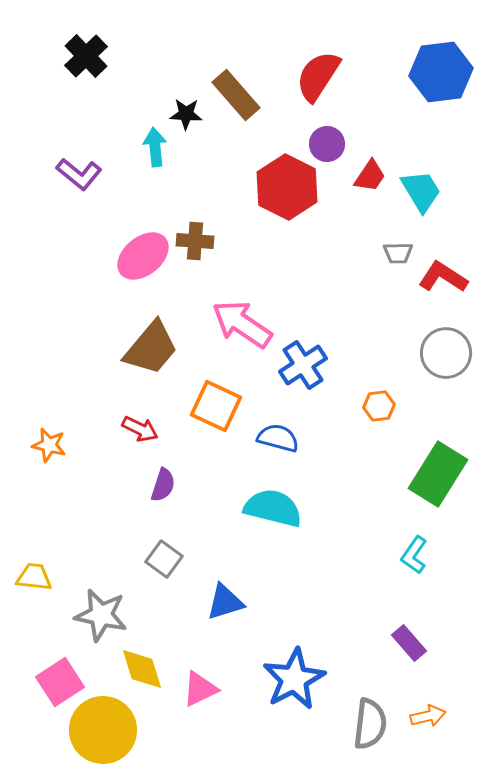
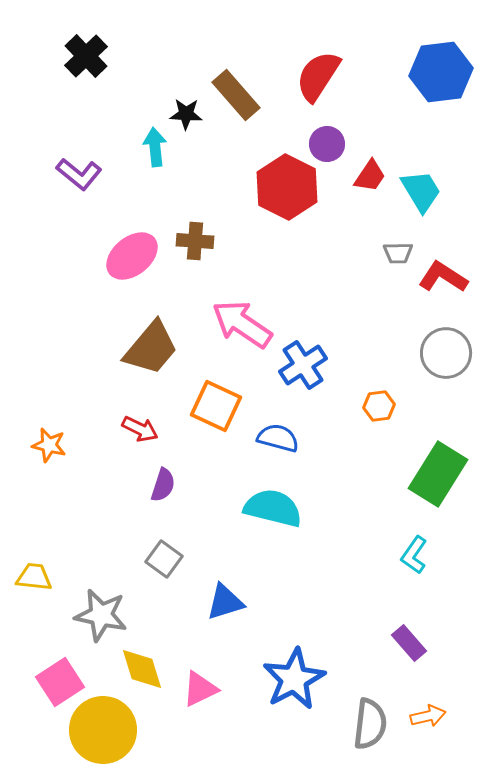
pink ellipse: moved 11 px left
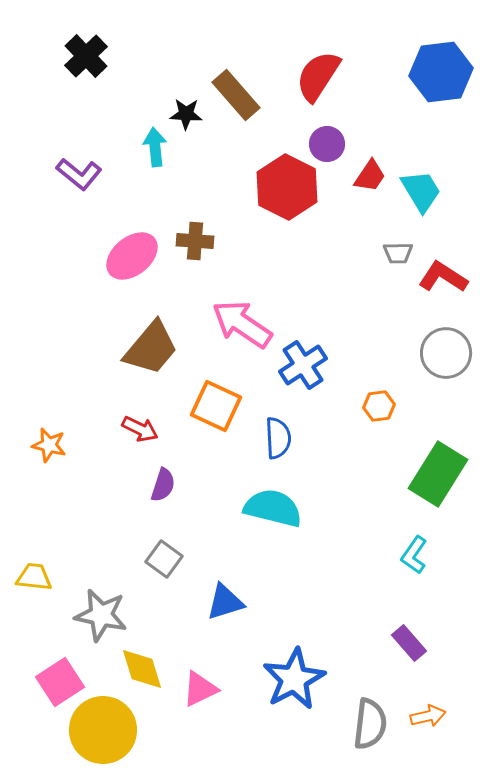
blue semicircle: rotated 72 degrees clockwise
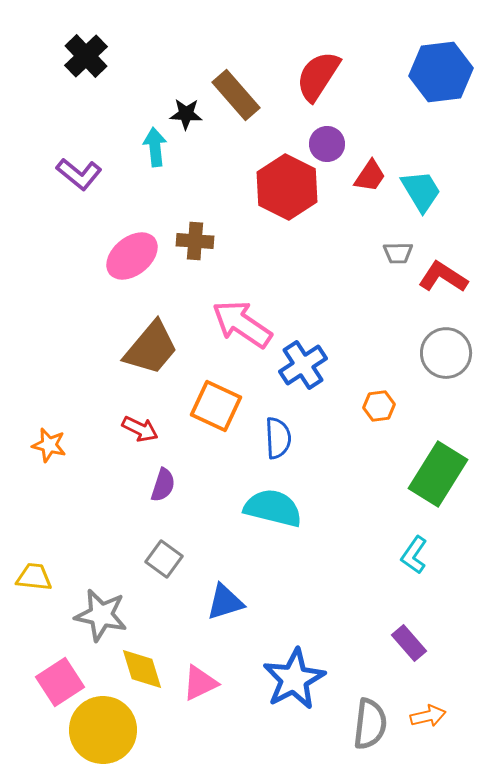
pink triangle: moved 6 px up
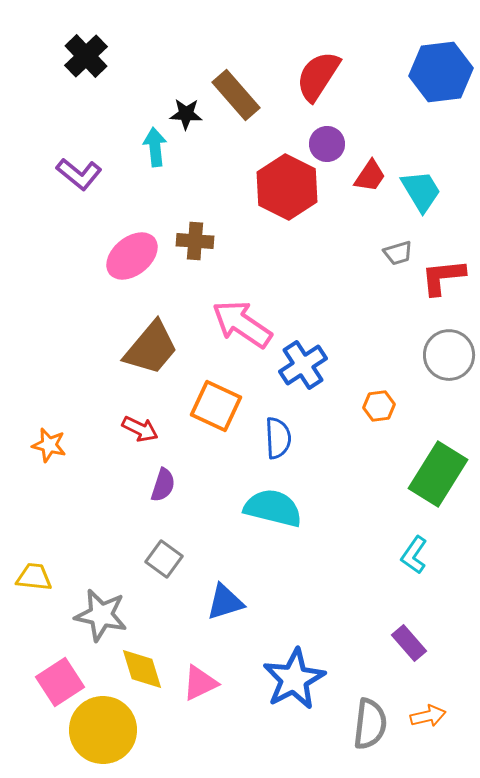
gray trapezoid: rotated 16 degrees counterclockwise
red L-shape: rotated 39 degrees counterclockwise
gray circle: moved 3 px right, 2 px down
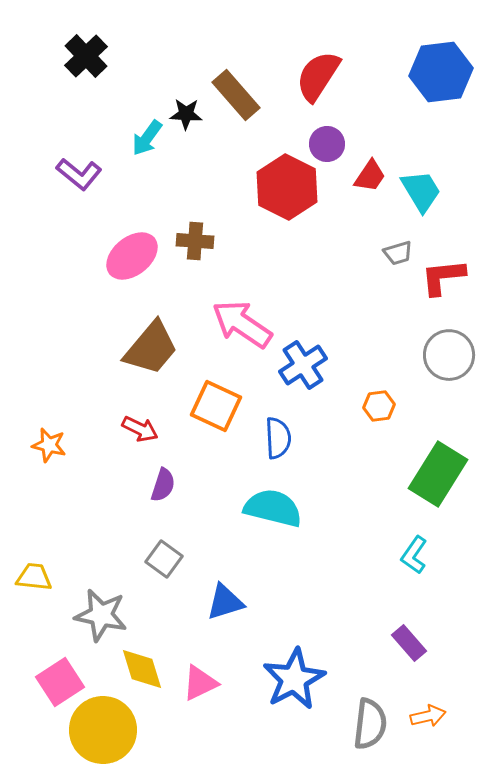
cyan arrow: moved 8 px left, 9 px up; rotated 138 degrees counterclockwise
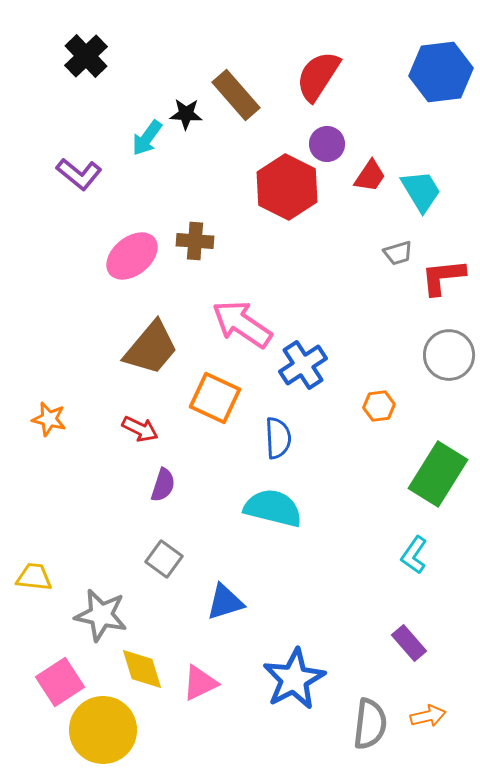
orange square: moved 1 px left, 8 px up
orange star: moved 26 px up
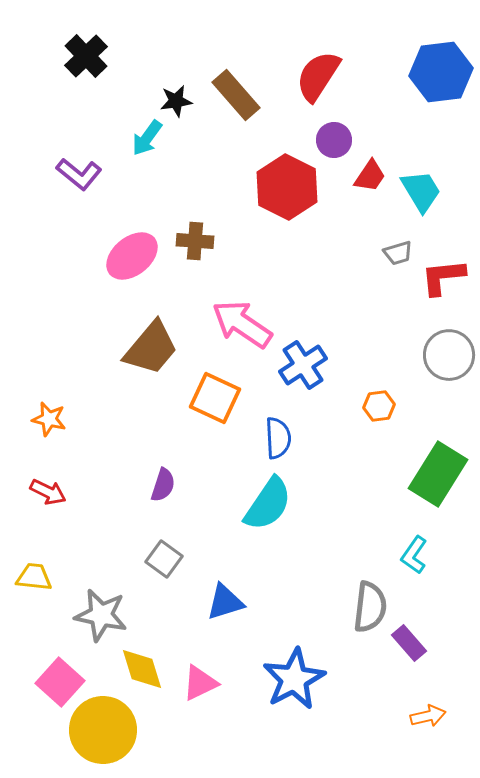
black star: moved 10 px left, 13 px up; rotated 12 degrees counterclockwise
purple circle: moved 7 px right, 4 px up
red arrow: moved 92 px left, 63 px down
cyan semicircle: moved 5 px left, 4 px up; rotated 110 degrees clockwise
pink square: rotated 15 degrees counterclockwise
gray semicircle: moved 117 px up
